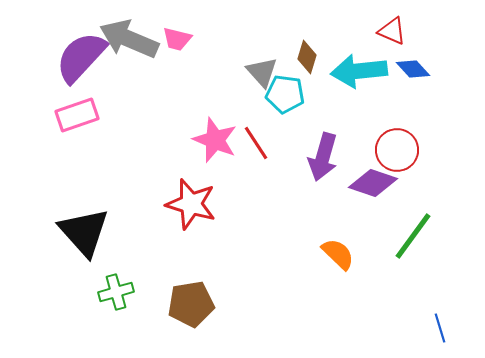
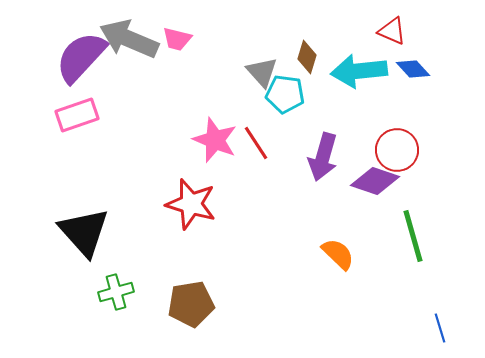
purple diamond: moved 2 px right, 2 px up
green line: rotated 52 degrees counterclockwise
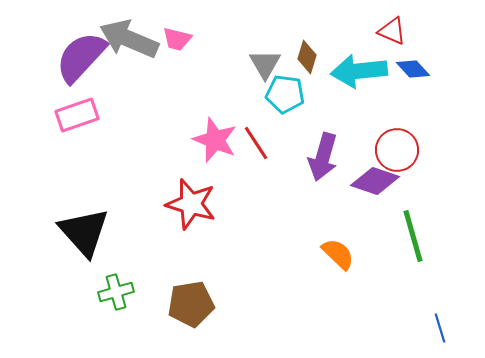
gray triangle: moved 3 px right, 8 px up; rotated 12 degrees clockwise
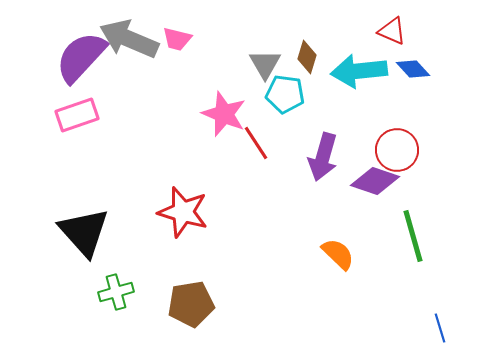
pink star: moved 9 px right, 26 px up
red star: moved 8 px left, 8 px down
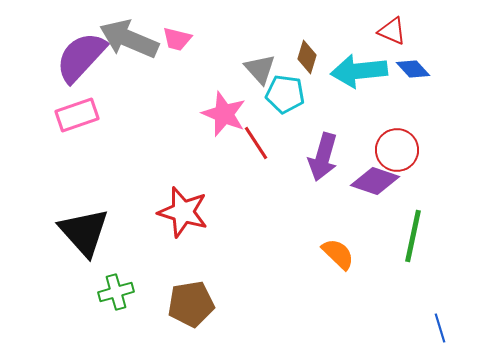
gray triangle: moved 5 px left, 5 px down; rotated 12 degrees counterclockwise
green line: rotated 28 degrees clockwise
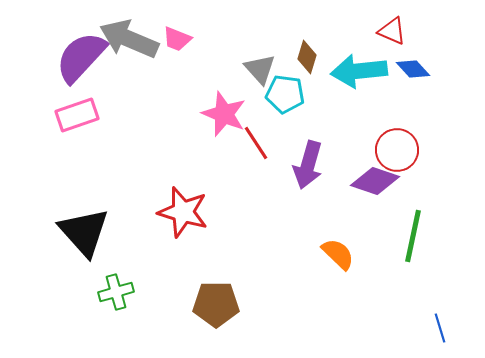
pink trapezoid: rotated 8 degrees clockwise
purple arrow: moved 15 px left, 8 px down
brown pentagon: moved 25 px right; rotated 9 degrees clockwise
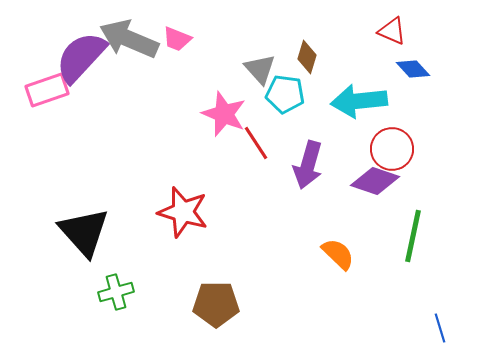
cyan arrow: moved 30 px down
pink rectangle: moved 30 px left, 25 px up
red circle: moved 5 px left, 1 px up
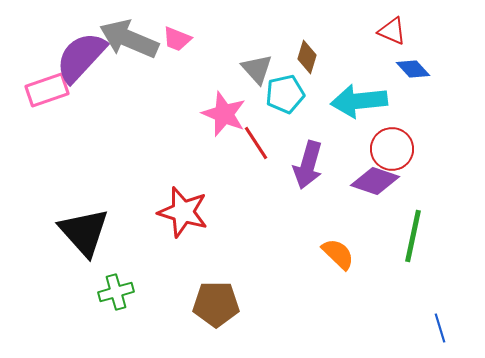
gray triangle: moved 3 px left
cyan pentagon: rotated 21 degrees counterclockwise
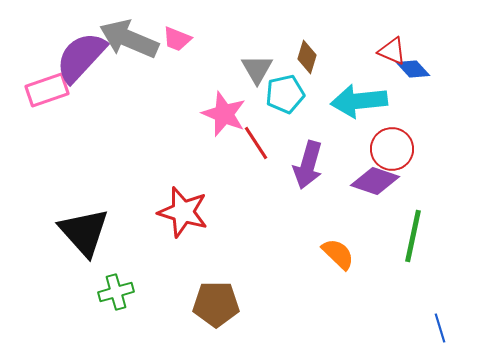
red triangle: moved 20 px down
gray triangle: rotated 12 degrees clockwise
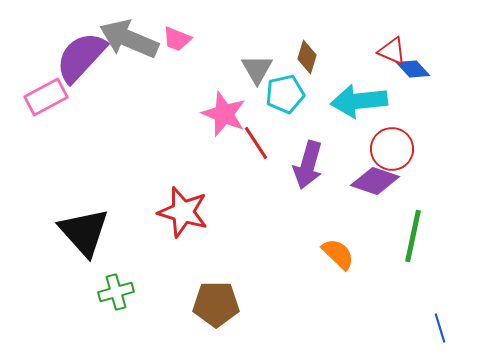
pink rectangle: moved 1 px left, 7 px down; rotated 9 degrees counterclockwise
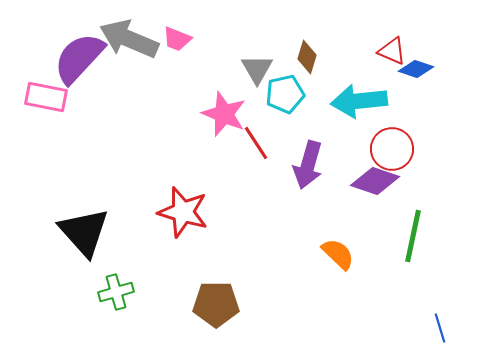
purple semicircle: moved 2 px left, 1 px down
blue diamond: moved 3 px right; rotated 28 degrees counterclockwise
pink rectangle: rotated 39 degrees clockwise
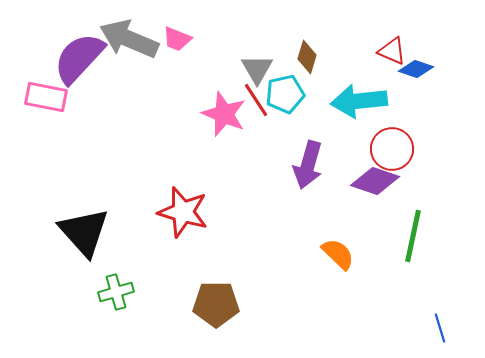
red line: moved 43 px up
